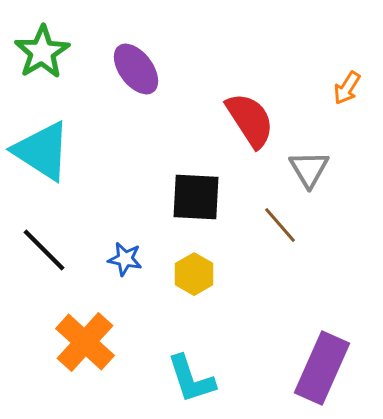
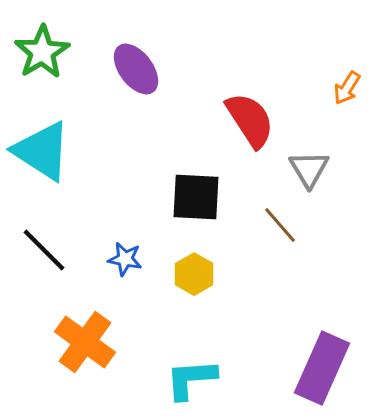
orange cross: rotated 6 degrees counterclockwise
cyan L-shape: rotated 104 degrees clockwise
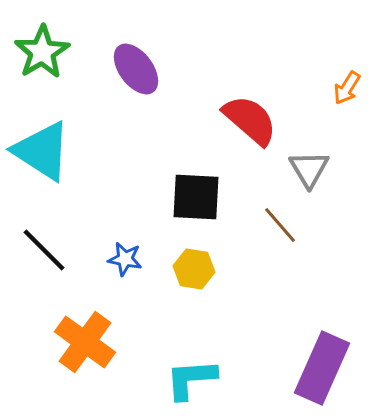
red semicircle: rotated 16 degrees counterclockwise
yellow hexagon: moved 5 px up; rotated 21 degrees counterclockwise
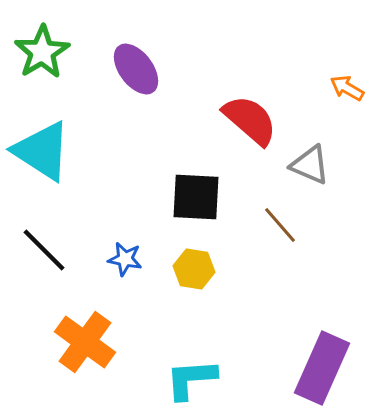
orange arrow: rotated 88 degrees clockwise
gray triangle: moved 1 px right, 4 px up; rotated 36 degrees counterclockwise
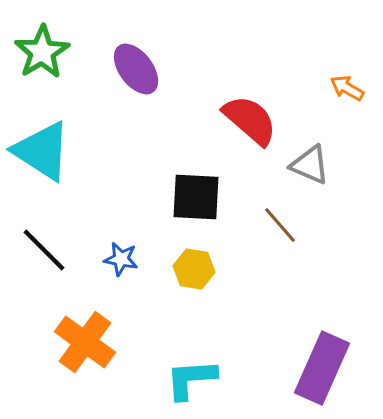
blue star: moved 4 px left
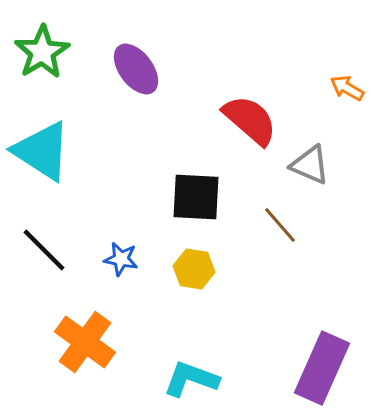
cyan L-shape: rotated 24 degrees clockwise
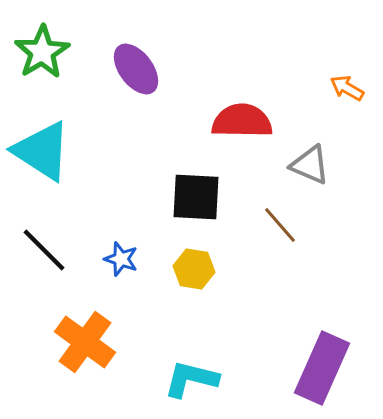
red semicircle: moved 8 px left, 1 px down; rotated 40 degrees counterclockwise
blue star: rotated 8 degrees clockwise
cyan L-shape: rotated 6 degrees counterclockwise
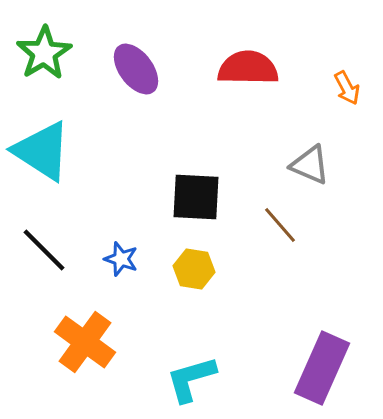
green star: moved 2 px right, 1 px down
orange arrow: rotated 148 degrees counterclockwise
red semicircle: moved 6 px right, 53 px up
cyan L-shape: rotated 30 degrees counterclockwise
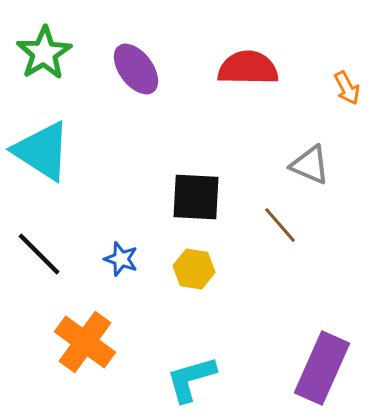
black line: moved 5 px left, 4 px down
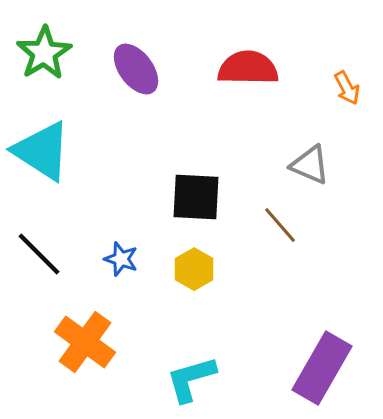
yellow hexagon: rotated 21 degrees clockwise
purple rectangle: rotated 6 degrees clockwise
